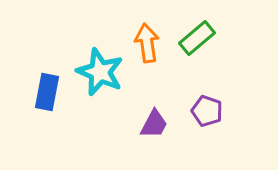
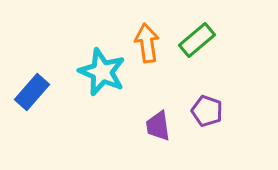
green rectangle: moved 2 px down
cyan star: moved 2 px right
blue rectangle: moved 15 px left; rotated 30 degrees clockwise
purple trapezoid: moved 4 px right, 2 px down; rotated 144 degrees clockwise
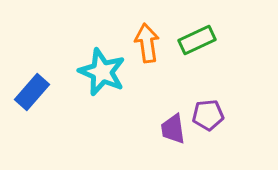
green rectangle: rotated 15 degrees clockwise
purple pentagon: moved 1 px right, 4 px down; rotated 24 degrees counterclockwise
purple trapezoid: moved 15 px right, 3 px down
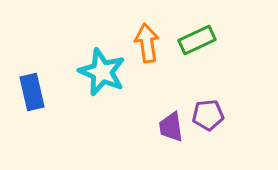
blue rectangle: rotated 54 degrees counterclockwise
purple trapezoid: moved 2 px left, 2 px up
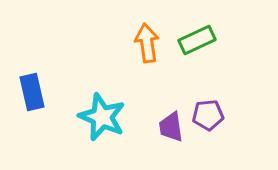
cyan star: moved 45 px down
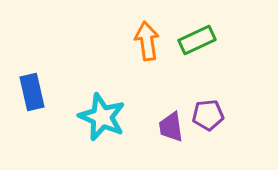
orange arrow: moved 2 px up
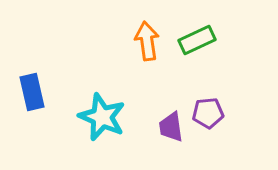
purple pentagon: moved 2 px up
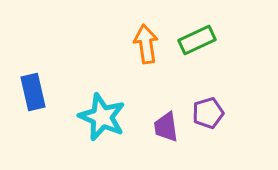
orange arrow: moved 1 px left, 3 px down
blue rectangle: moved 1 px right
purple pentagon: rotated 12 degrees counterclockwise
purple trapezoid: moved 5 px left
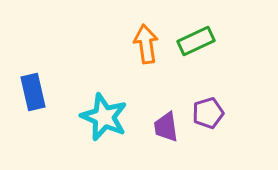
green rectangle: moved 1 px left, 1 px down
cyan star: moved 2 px right
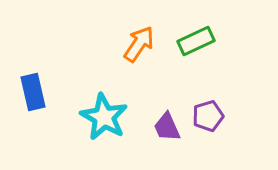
orange arrow: moved 7 px left; rotated 42 degrees clockwise
purple pentagon: moved 3 px down
cyan star: rotated 6 degrees clockwise
purple trapezoid: moved 1 px right; rotated 16 degrees counterclockwise
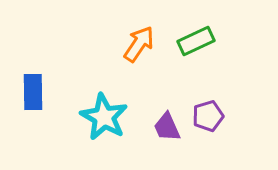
blue rectangle: rotated 12 degrees clockwise
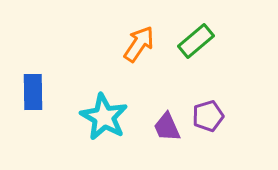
green rectangle: rotated 15 degrees counterclockwise
